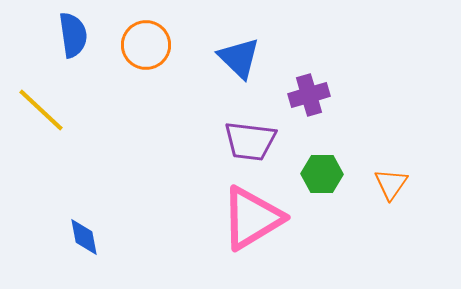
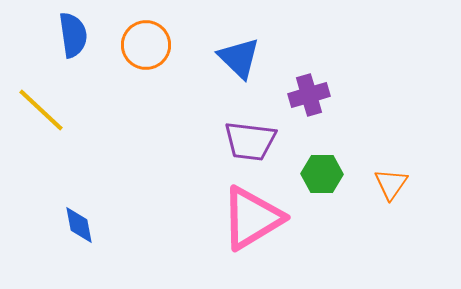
blue diamond: moved 5 px left, 12 px up
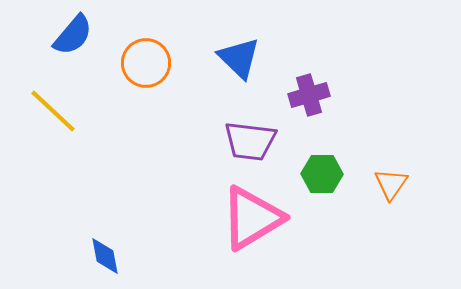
blue semicircle: rotated 48 degrees clockwise
orange circle: moved 18 px down
yellow line: moved 12 px right, 1 px down
blue diamond: moved 26 px right, 31 px down
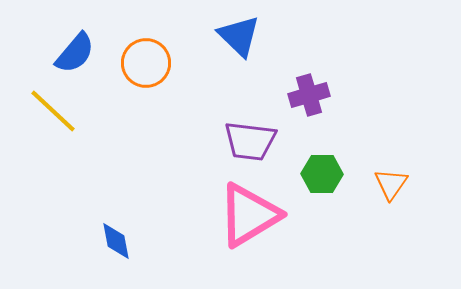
blue semicircle: moved 2 px right, 18 px down
blue triangle: moved 22 px up
pink triangle: moved 3 px left, 3 px up
blue diamond: moved 11 px right, 15 px up
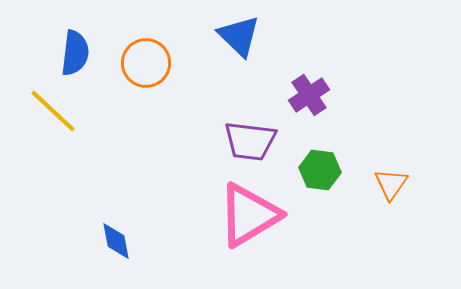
blue semicircle: rotated 33 degrees counterclockwise
purple cross: rotated 18 degrees counterclockwise
green hexagon: moved 2 px left, 4 px up; rotated 6 degrees clockwise
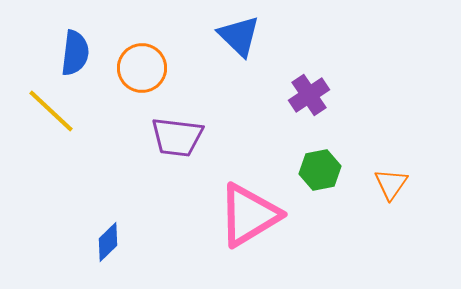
orange circle: moved 4 px left, 5 px down
yellow line: moved 2 px left
purple trapezoid: moved 73 px left, 4 px up
green hexagon: rotated 18 degrees counterclockwise
blue diamond: moved 8 px left, 1 px down; rotated 57 degrees clockwise
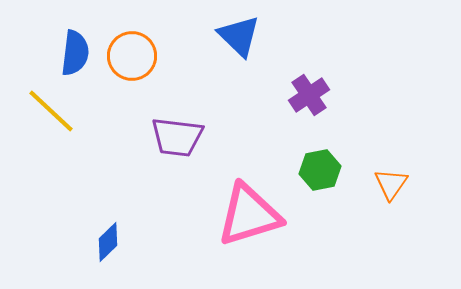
orange circle: moved 10 px left, 12 px up
pink triangle: rotated 14 degrees clockwise
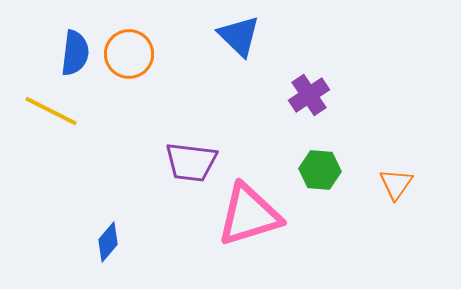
orange circle: moved 3 px left, 2 px up
yellow line: rotated 16 degrees counterclockwise
purple trapezoid: moved 14 px right, 25 px down
green hexagon: rotated 15 degrees clockwise
orange triangle: moved 5 px right
blue diamond: rotated 6 degrees counterclockwise
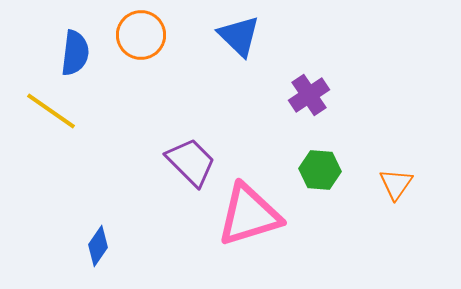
orange circle: moved 12 px right, 19 px up
yellow line: rotated 8 degrees clockwise
purple trapezoid: rotated 142 degrees counterclockwise
blue diamond: moved 10 px left, 4 px down; rotated 6 degrees counterclockwise
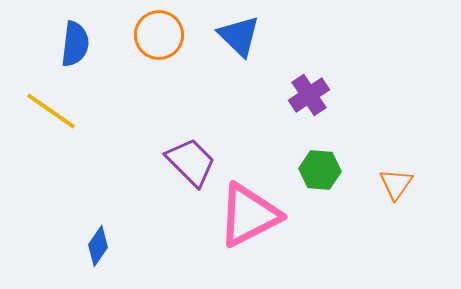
orange circle: moved 18 px right
blue semicircle: moved 9 px up
pink triangle: rotated 10 degrees counterclockwise
